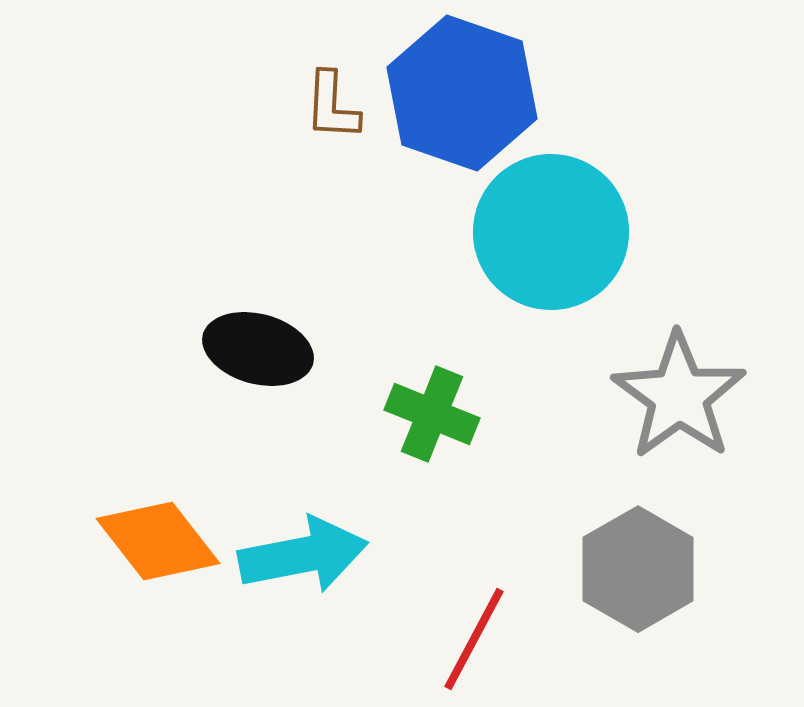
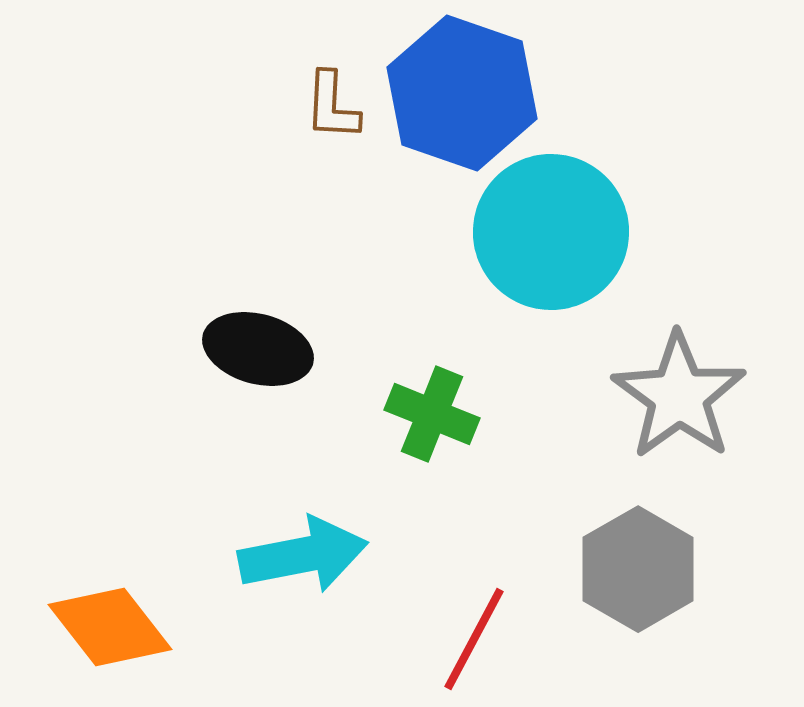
orange diamond: moved 48 px left, 86 px down
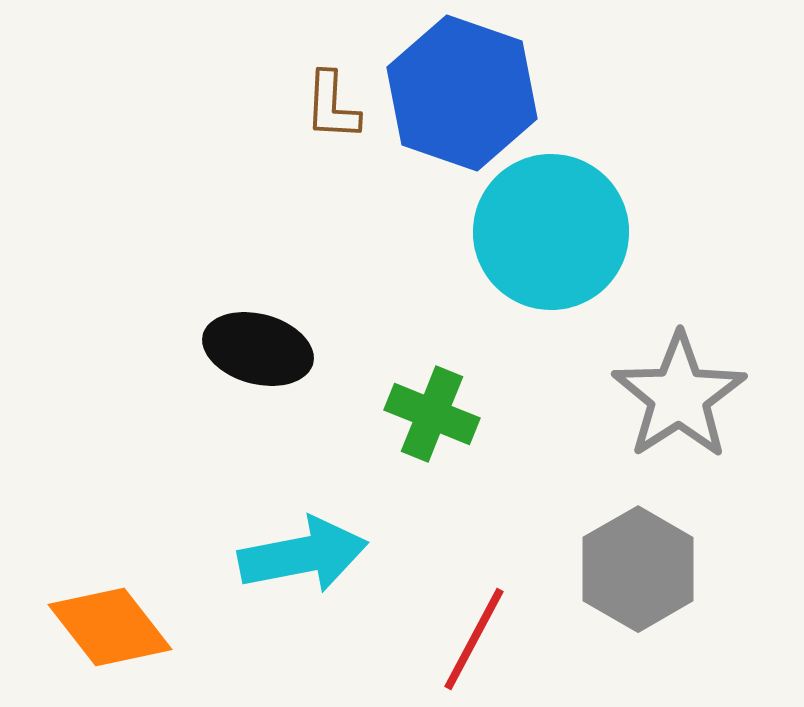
gray star: rotated 3 degrees clockwise
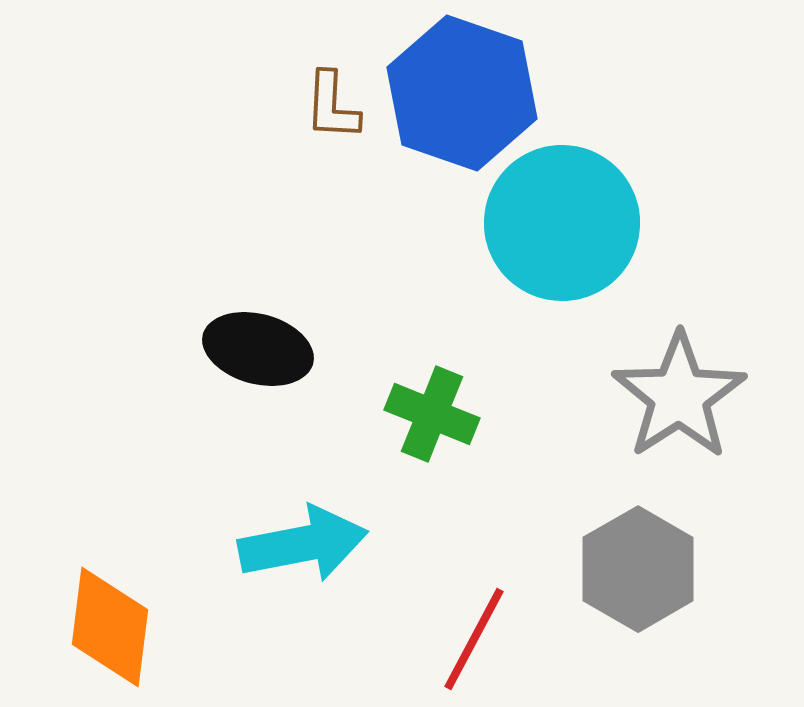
cyan circle: moved 11 px right, 9 px up
cyan arrow: moved 11 px up
orange diamond: rotated 45 degrees clockwise
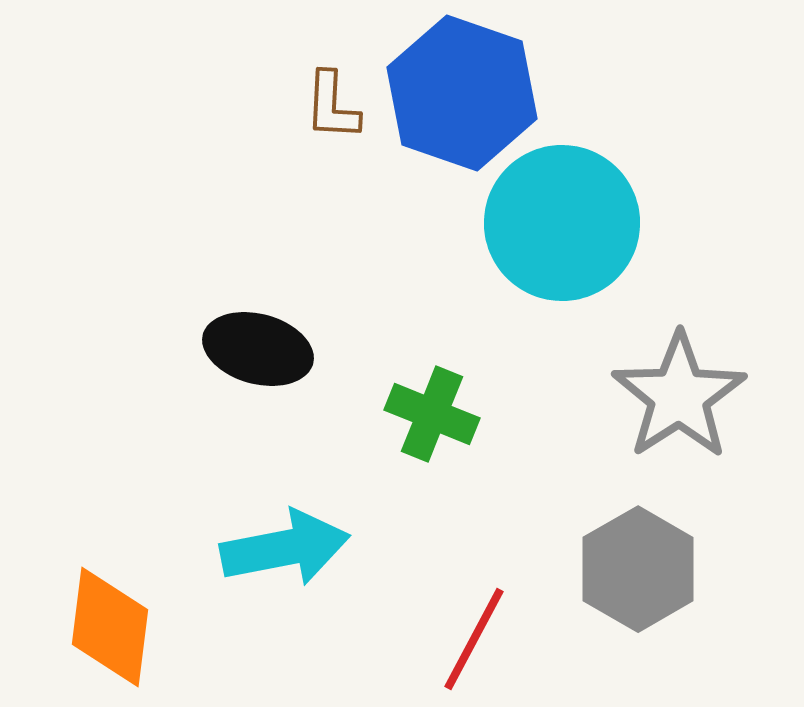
cyan arrow: moved 18 px left, 4 px down
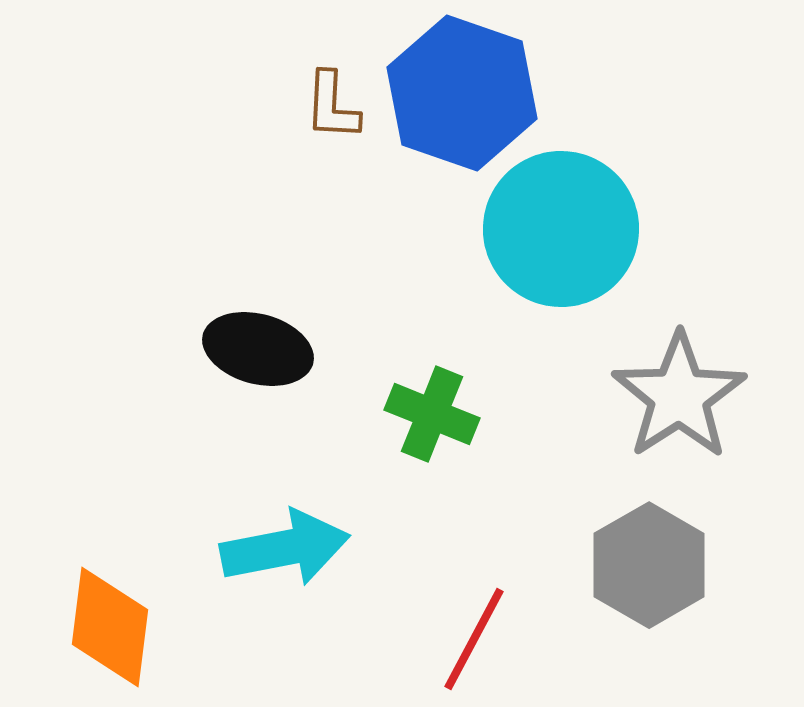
cyan circle: moved 1 px left, 6 px down
gray hexagon: moved 11 px right, 4 px up
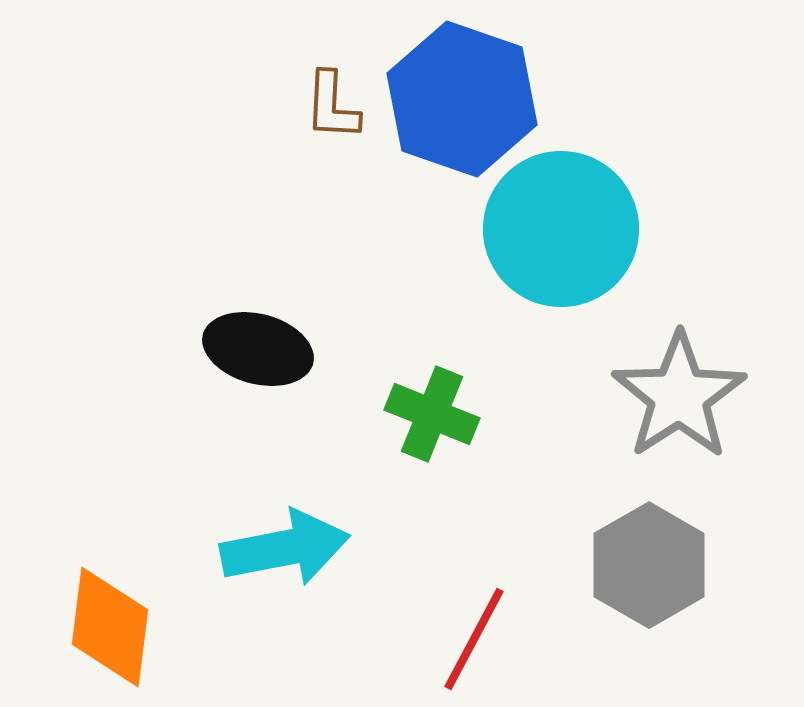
blue hexagon: moved 6 px down
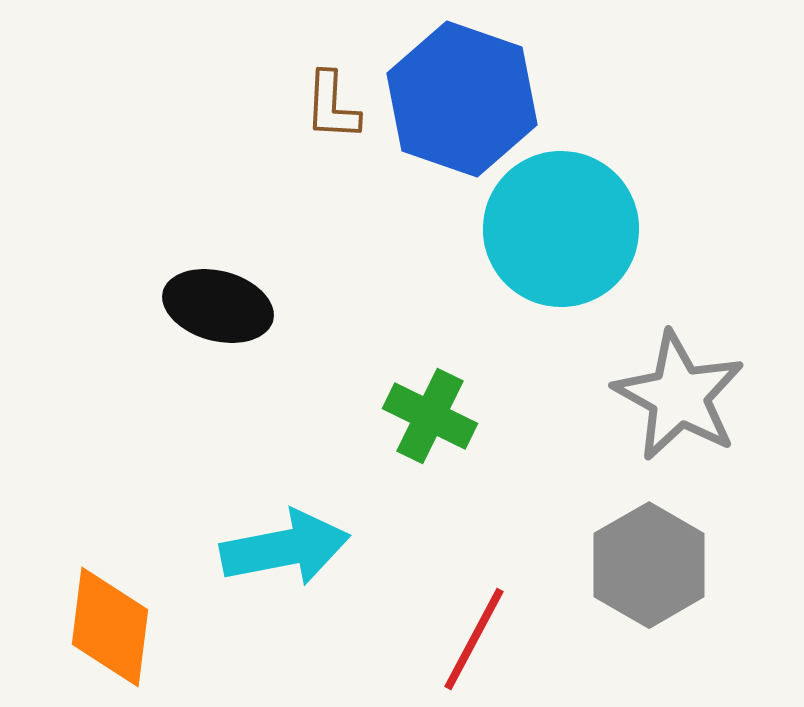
black ellipse: moved 40 px left, 43 px up
gray star: rotated 10 degrees counterclockwise
green cross: moved 2 px left, 2 px down; rotated 4 degrees clockwise
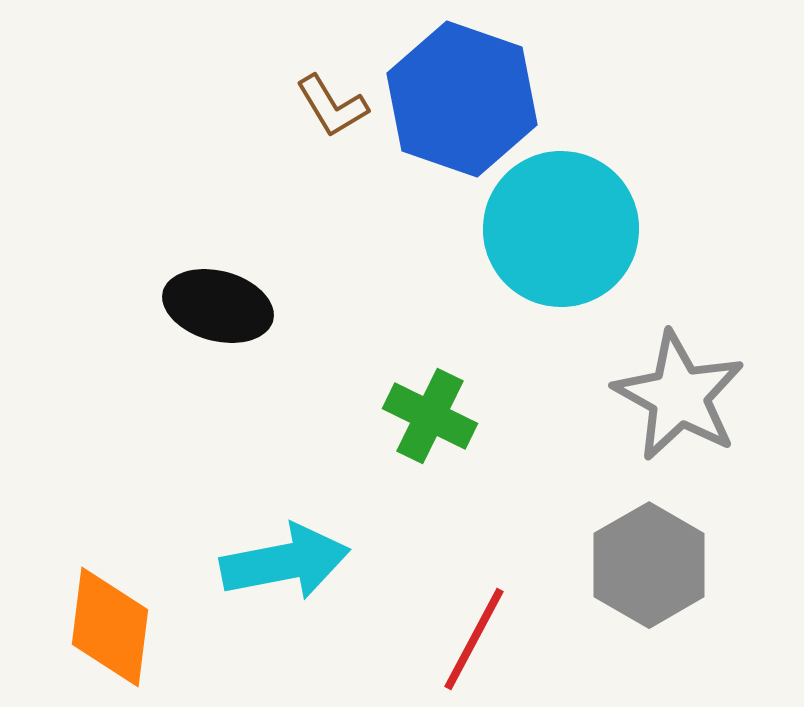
brown L-shape: rotated 34 degrees counterclockwise
cyan arrow: moved 14 px down
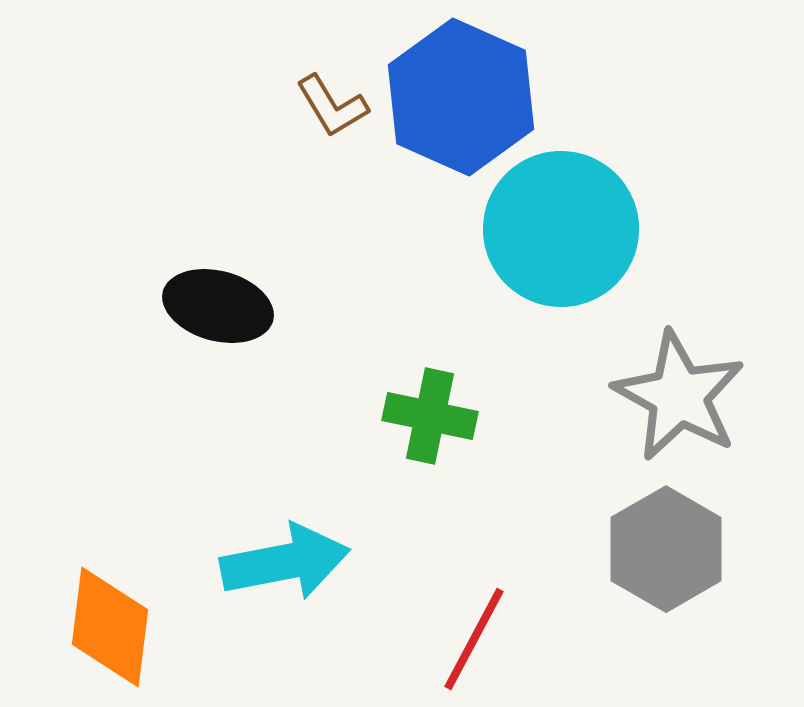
blue hexagon: moved 1 px left, 2 px up; rotated 5 degrees clockwise
green cross: rotated 14 degrees counterclockwise
gray hexagon: moved 17 px right, 16 px up
